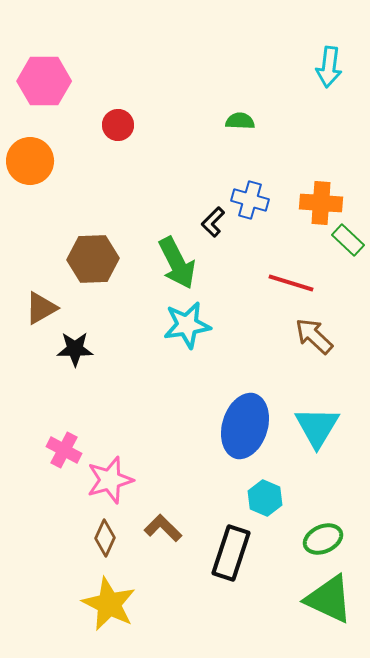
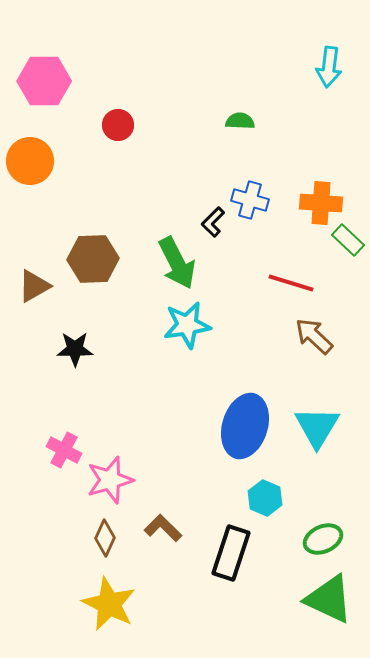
brown triangle: moved 7 px left, 22 px up
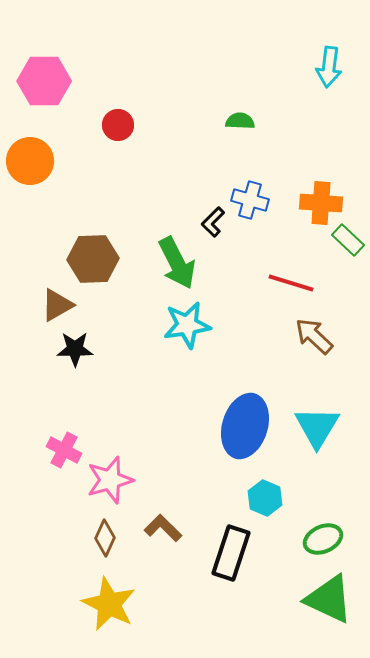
brown triangle: moved 23 px right, 19 px down
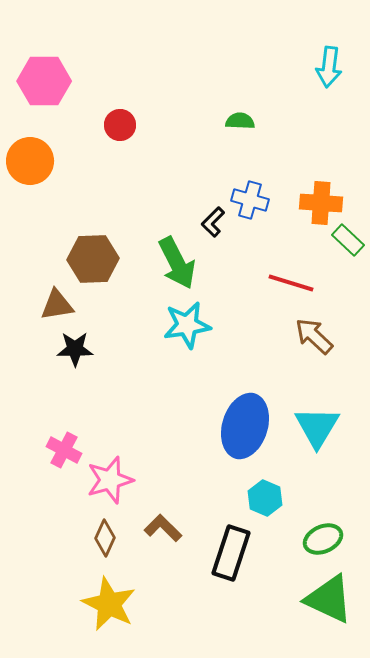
red circle: moved 2 px right
brown triangle: rotated 21 degrees clockwise
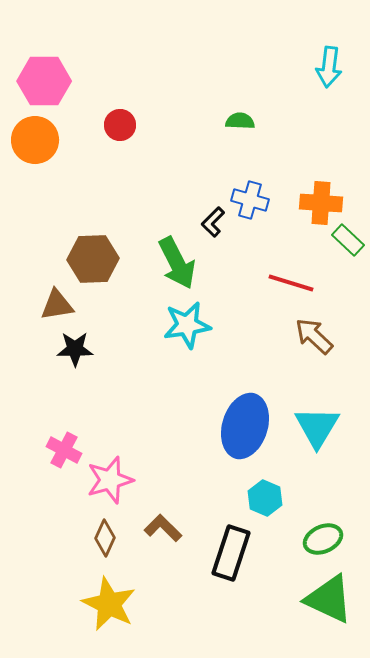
orange circle: moved 5 px right, 21 px up
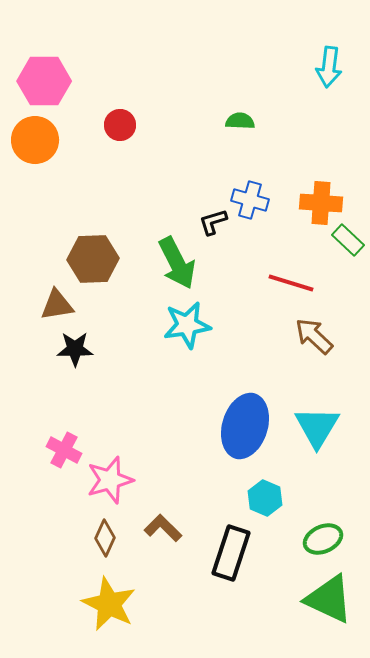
black L-shape: rotated 28 degrees clockwise
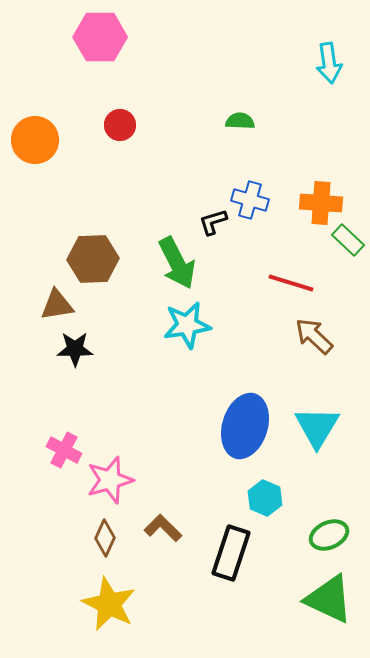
cyan arrow: moved 4 px up; rotated 15 degrees counterclockwise
pink hexagon: moved 56 px right, 44 px up
green ellipse: moved 6 px right, 4 px up
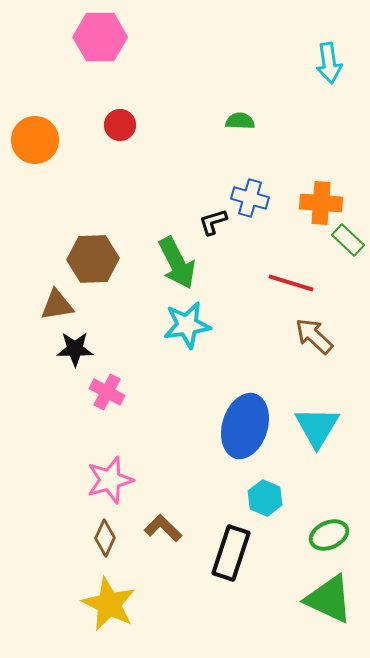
blue cross: moved 2 px up
pink cross: moved 43 px right, 58 px up
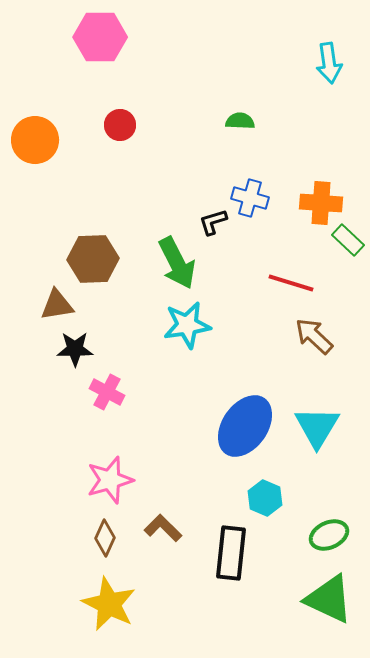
blue ellipse: rotated 18 degrees clockwise
black rectangle: rotated 12 degrees counterclockwise
